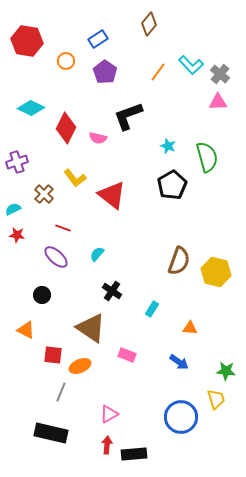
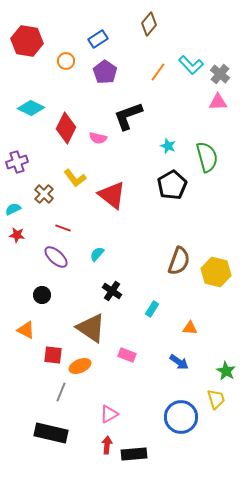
green star at (226, 371): rotated 24 degrees clockwise
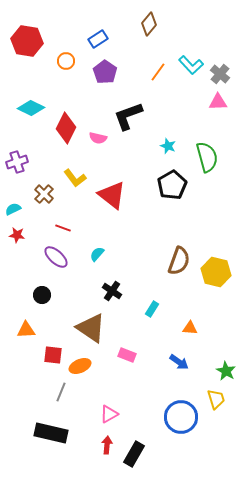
orange triangle at (26, 330): rotated 30 degrees counterclockwise
black rectangle at (134, 454): rotated 55 degrees counterclockwise
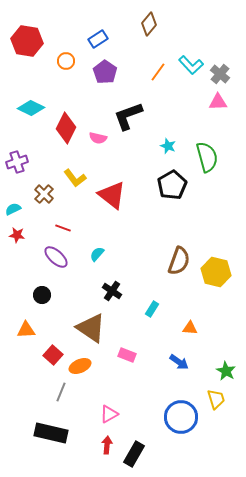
red square at (53, 355): rotated 36 degrees clockwise
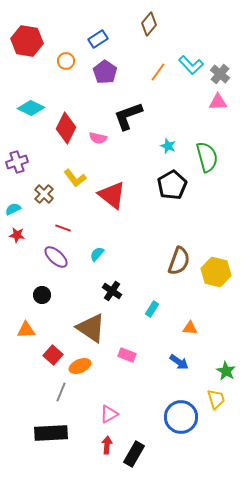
black rectangle at (51, 433): rotated 16 degrees counterclockwise
